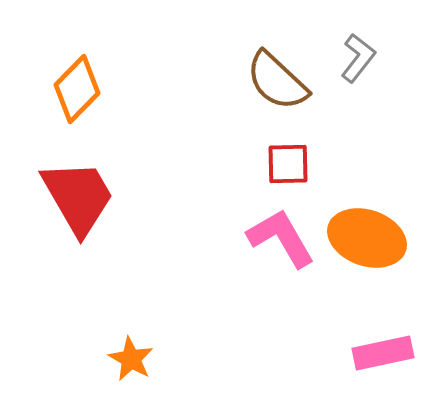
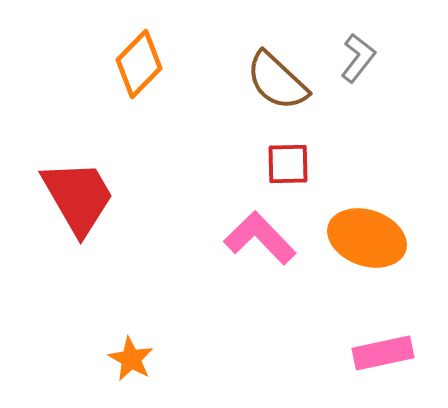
orange diamond: moved 62 px right, 25 px up
pink L-shape: moved 21 px left; rotated 14 degrees counterclockwise
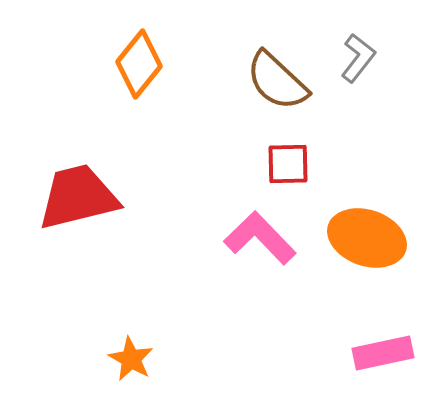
orange diamond: rotated 6 degrees counterclockwise
red trapezoid: rotated 74 degrees counterclockwise
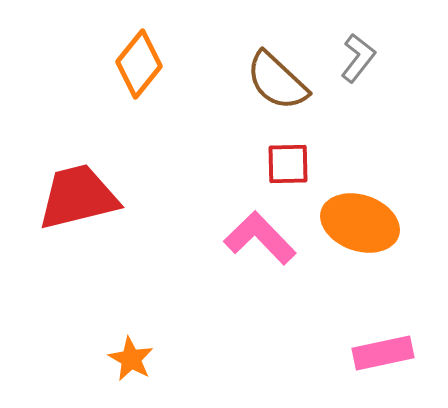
orange ellipse: moved 7 px left, 15 px up
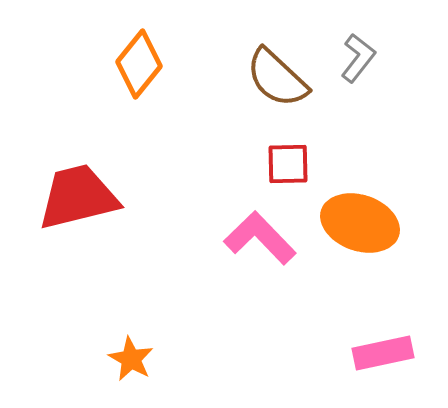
brown semicircle: moved 3 px up
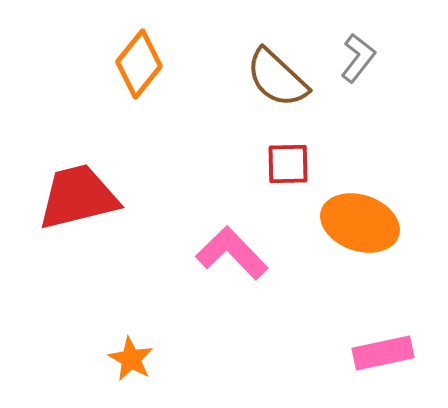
pink L-shape: moved 28 px left, 15 px down
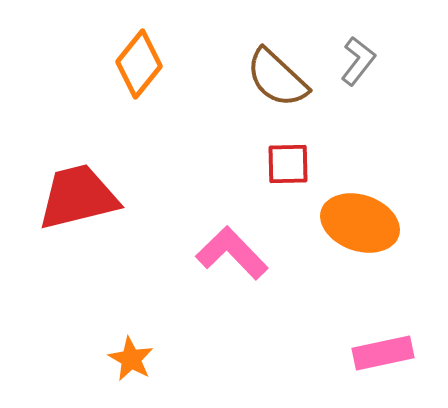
gray L-shape: moved 3 px down
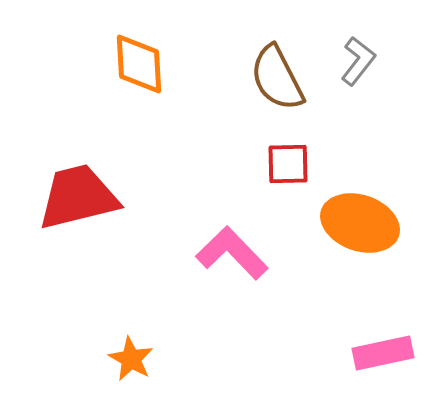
orange diamond: rotated 42 degrees counterclockwise
brown semicircle: rotated 20 degrees clockwise
